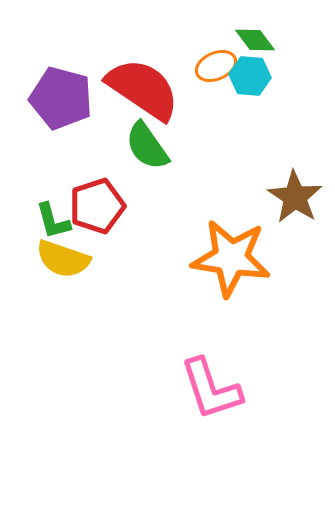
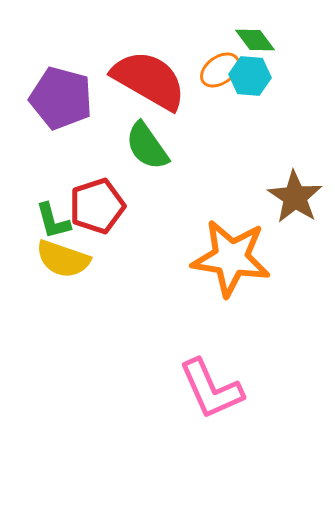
orange ellipse: moved 4 px right, 4 px down; rotated 12 degrees counterclockwise
red semicircle: moved 6 px right, 9 px up; rotated 4 degrees counterclockwise
pink L-shape: rotated 6 degrees counterclockwise
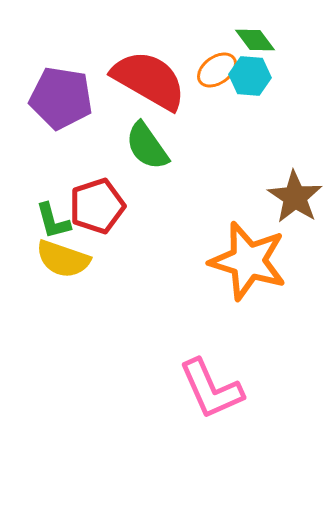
orange ellipse: moved 3 px left
purple pentagon: rotated 6 degrees counterclockwise
orange star: moved 17 px right, 3 px down; rotated 8 degrees clockwise
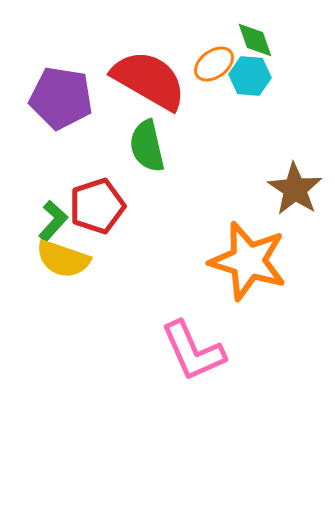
green diamond: rotated 18 degrees clockwise
orange ellipse: moved 3 px left, 6 px up
green semicircle: rotated 22 degrees clockwise
brown star: moved 8 px up
green L-shape: rotated 123 degrees counterclockwise
pink L-shape: moved 18 px left, 38 px up
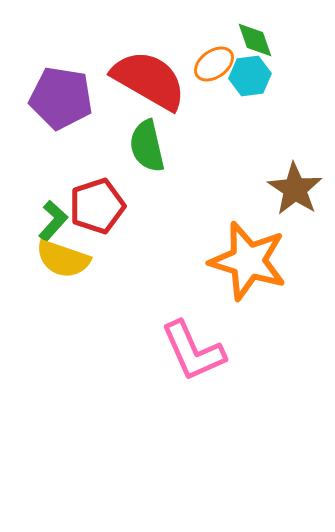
cyan hexagon: rotated 12 degrees counterclockwise
